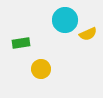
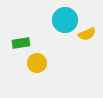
yellow semicircle: moved 1 px left
yellow circle: moved 4 px left, 6 px up
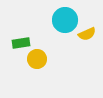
yellow circle: moved 4 px up
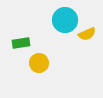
yellow circle: moved 2 px right, 4 px down
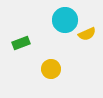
green rectangle: rotated 12 degrees counterclockwise
yellow circle: moved 12 px right, 6 px down
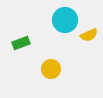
yellow semicircle: moved 2 px right, 1 px down
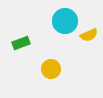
cyan circle: moved 1 px down
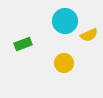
green rectangle: moved 2 px right, 1 px down
yellow circle: moved 13 px right, 6 px up
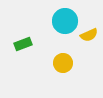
yellow circle: moved 1 px left
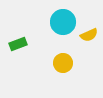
cyan circle: moved 2 px left, 1 px down
green rectangle: moved 5 px left
